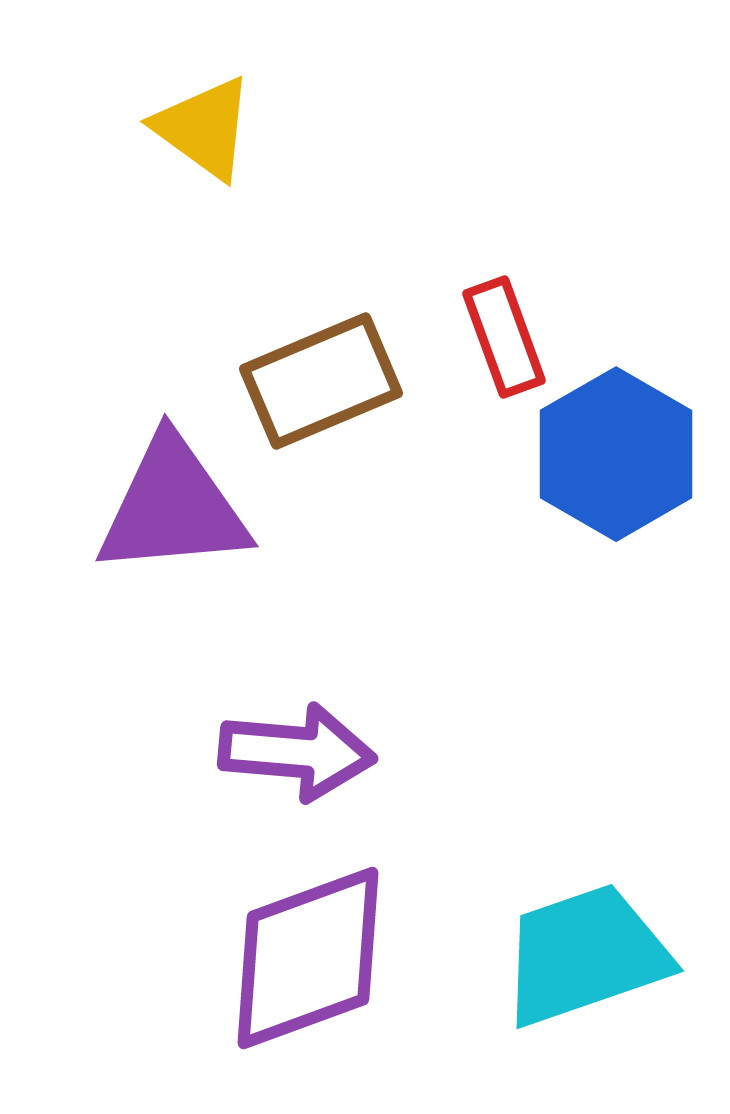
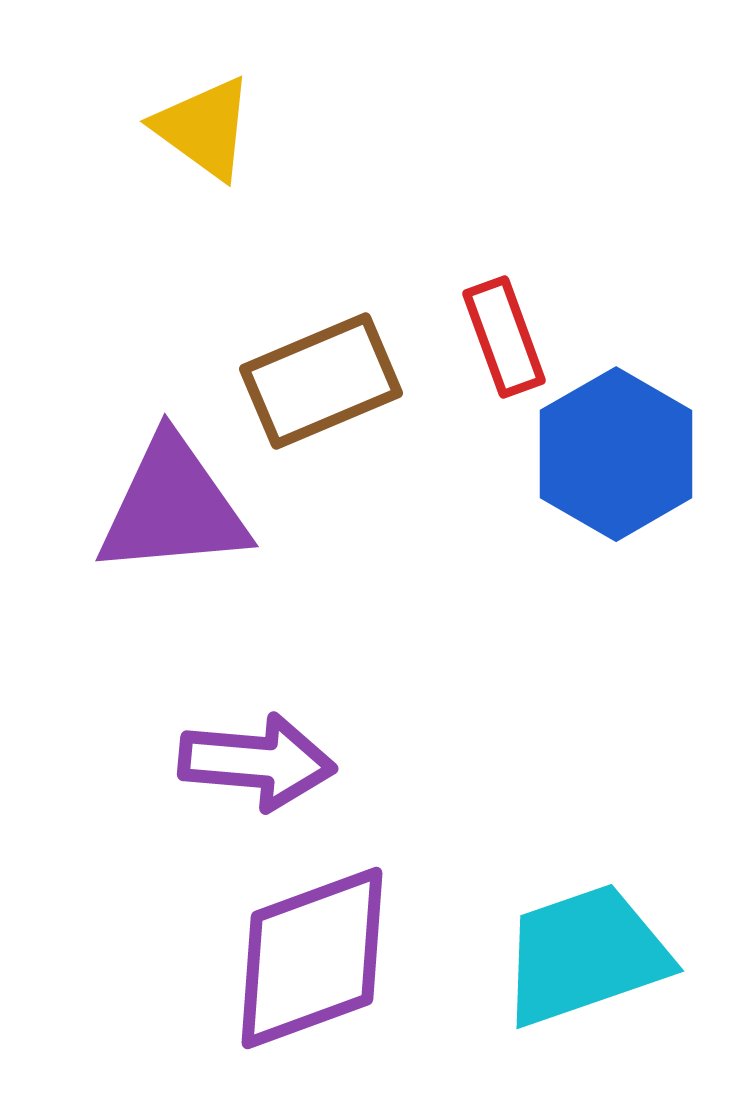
purple arrow: moved 40 px left, 10 px down
purple diamond: moved 4 px right
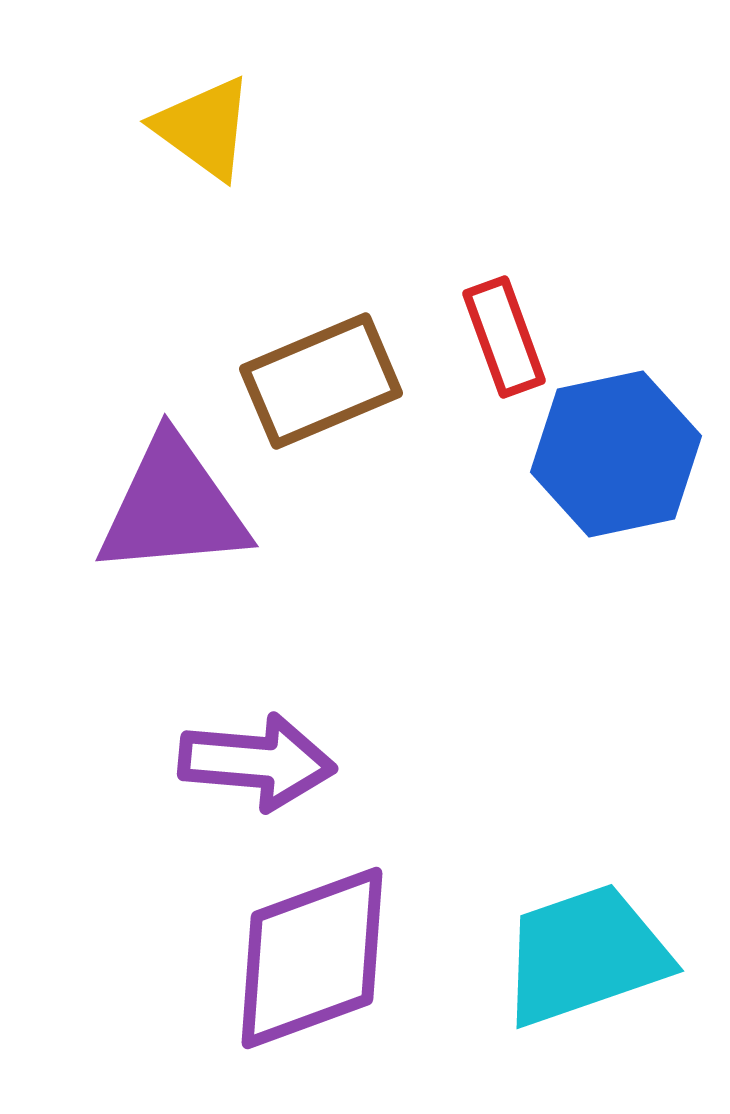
blue hexagon: rotated 18 degrees clockwise
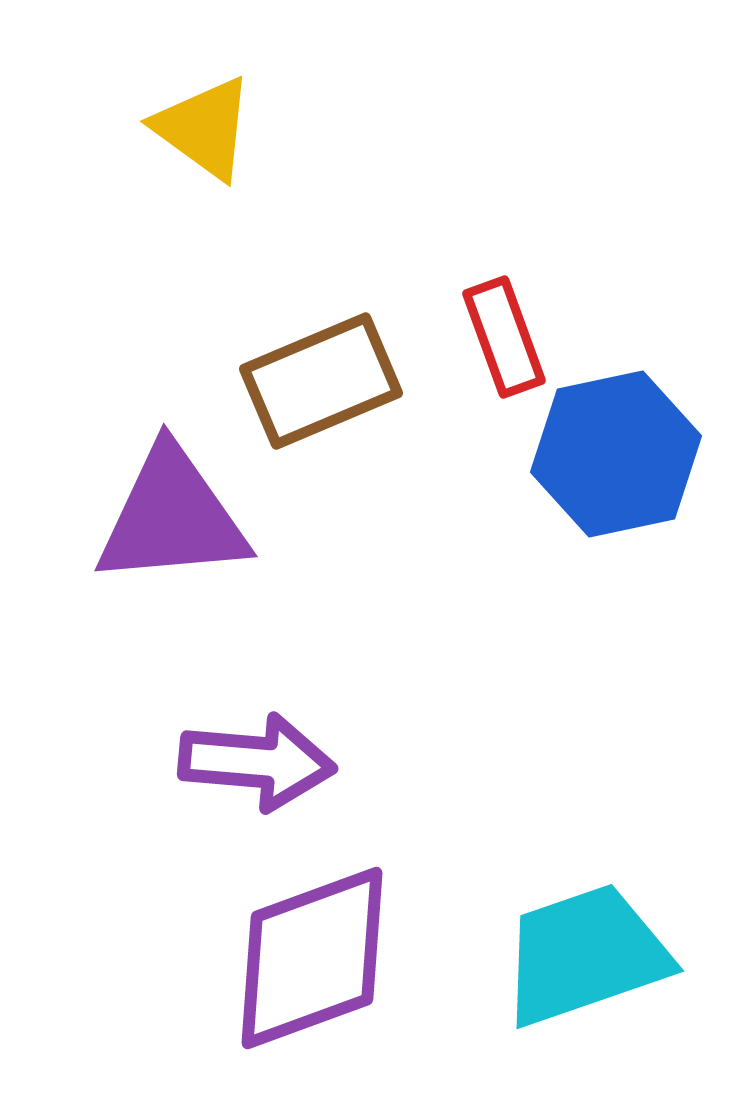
purple triangle: moved 1 px left, 10 px down
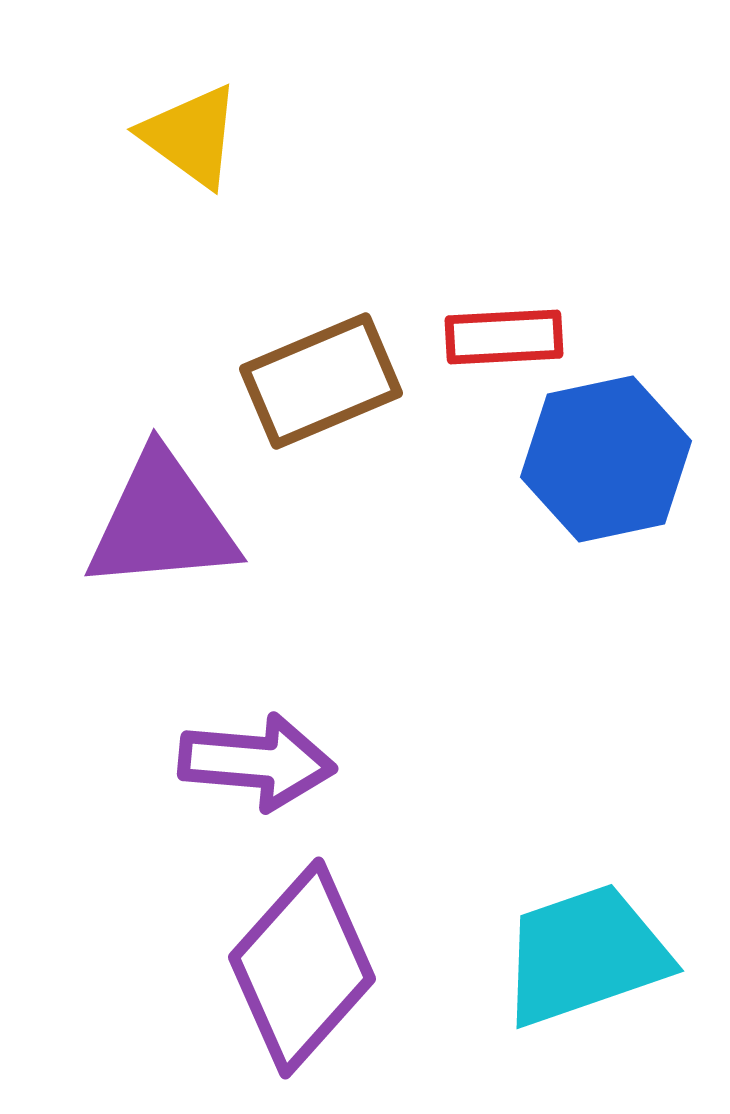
yellow triangle: moved 13 px left, 8 px down
red rectangle: rotated 73 degrees counterclockwise
blue hexagon: moved 10 px left, 5 px down
purple triangle: moved 10 px left, 5 px down
purple diamond: moved 10 px left, 10 px down; rotated 28 degrees counterclockwise
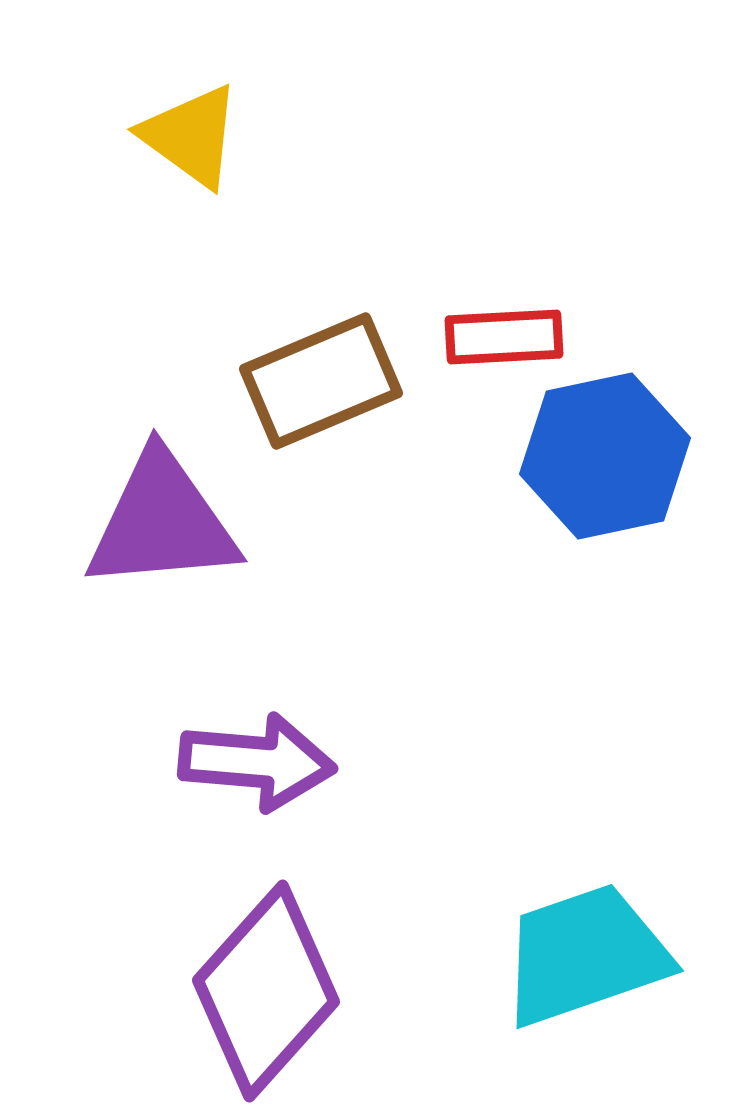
blue hexagon: moved 1 px left, 3 px up
purple diamond: moved 36 px left, 23 px down
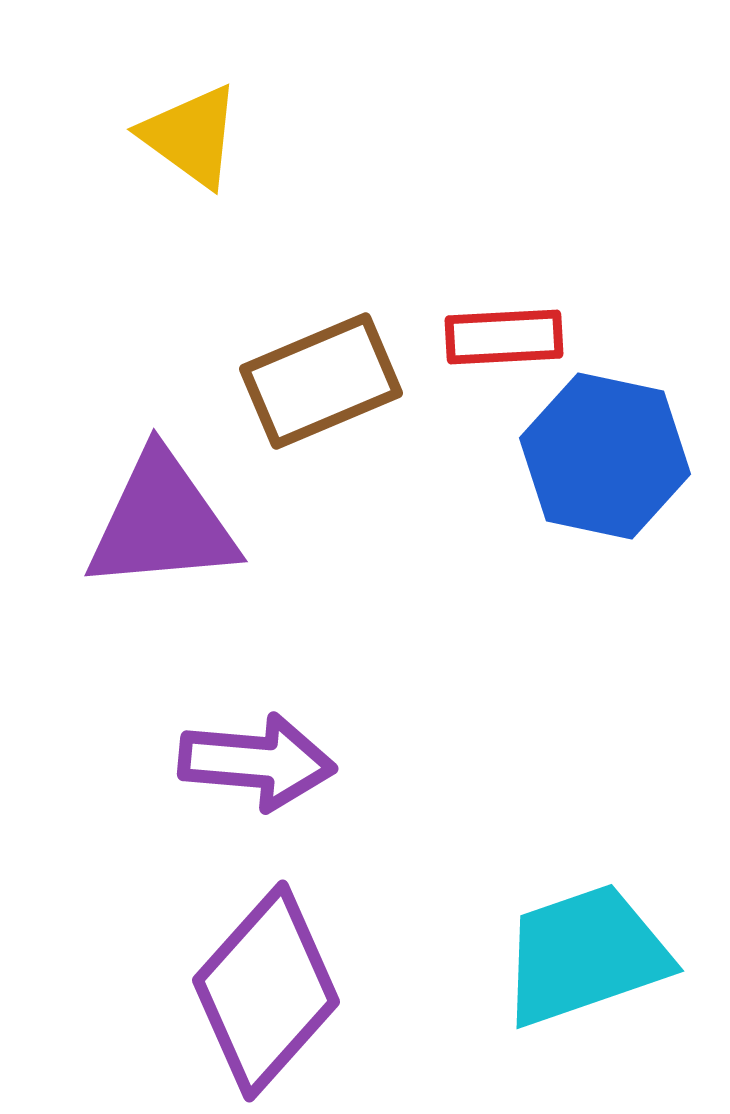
blue hexagon: rotated 24 degrees clockwise
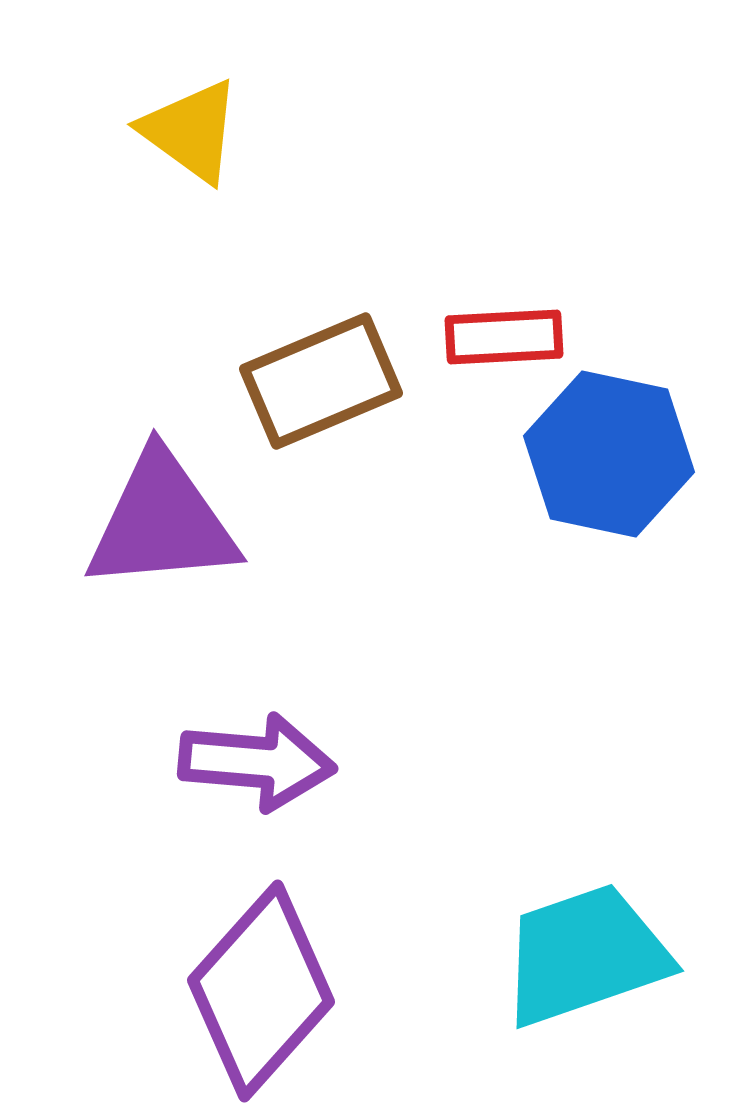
yellow triangle: moved 5 px up
blue hexagon: moved 4 px right, 2 px up
purple diamond: moved 5 px left
